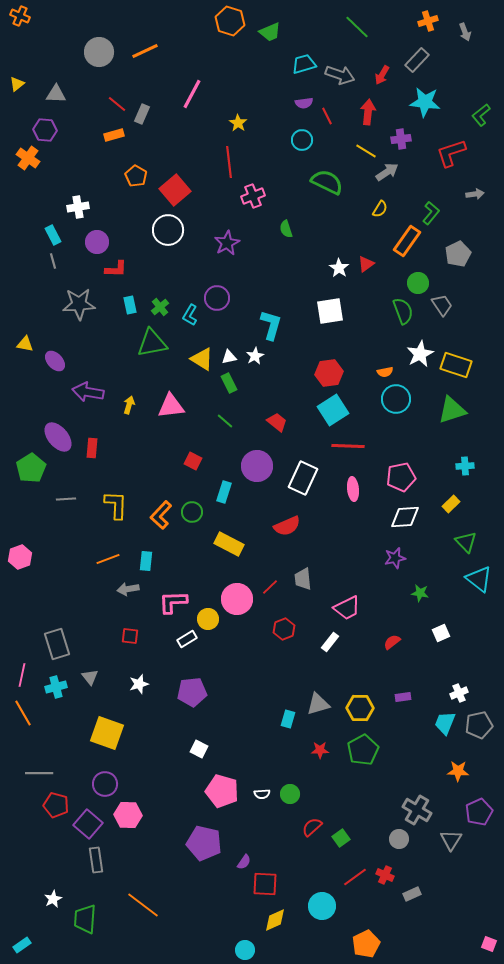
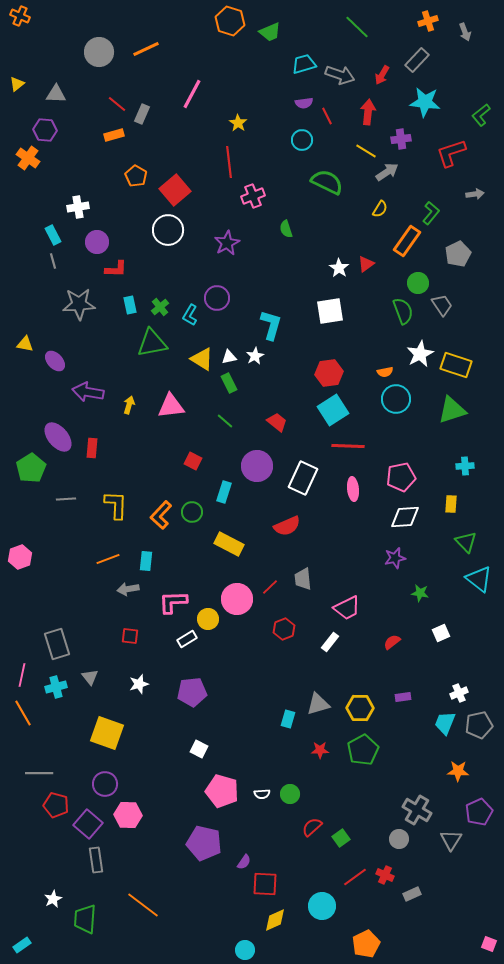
orange line at (145, 51): moved 1 px right, 2 px up
yellow rectangle at (451, 504): rotated 42 degrees counterclockwise
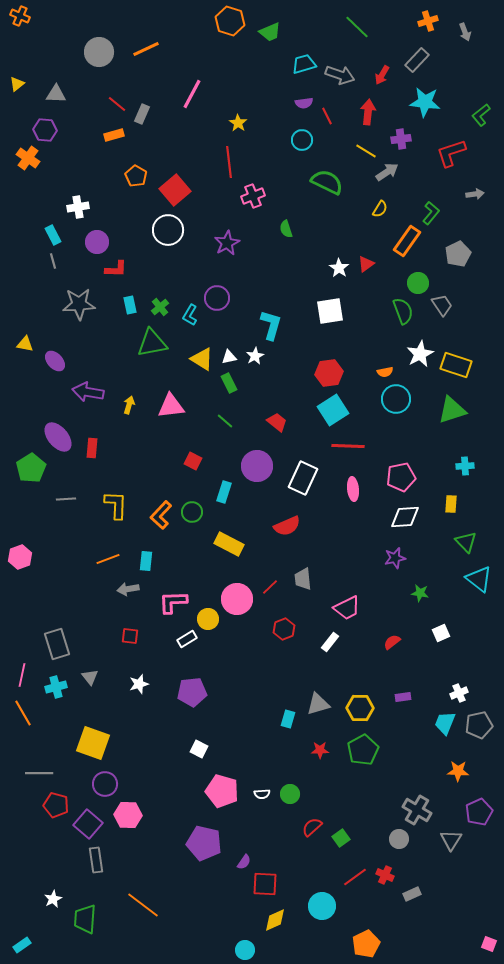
yellow square at (107, 733): moved 14 px left, 10 px down
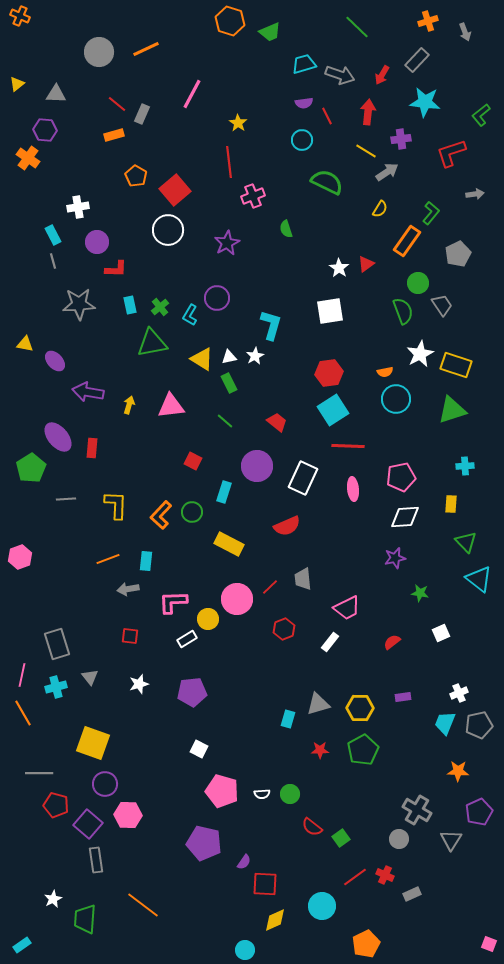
red semicircle at (312, 827): rotated 100 degrees counterclockwise
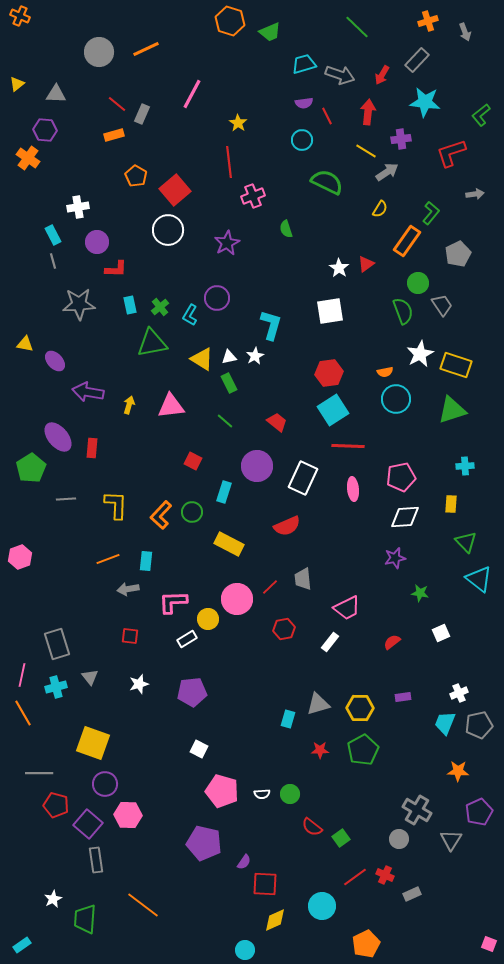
red hexagon at (284, 629): rotated 10 degrees clockwise
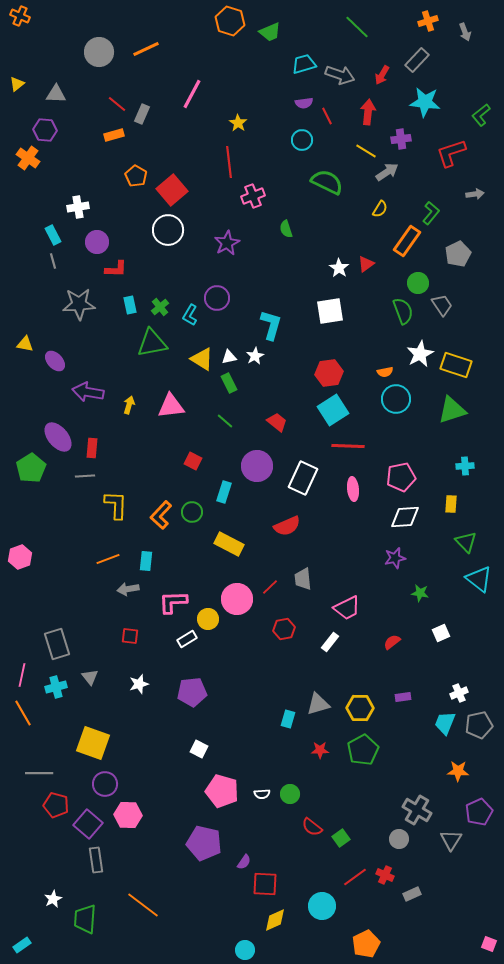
red square at (175, 190): moved 3 px left
gray line at (66, 499): moved 19 px right, 23 px up
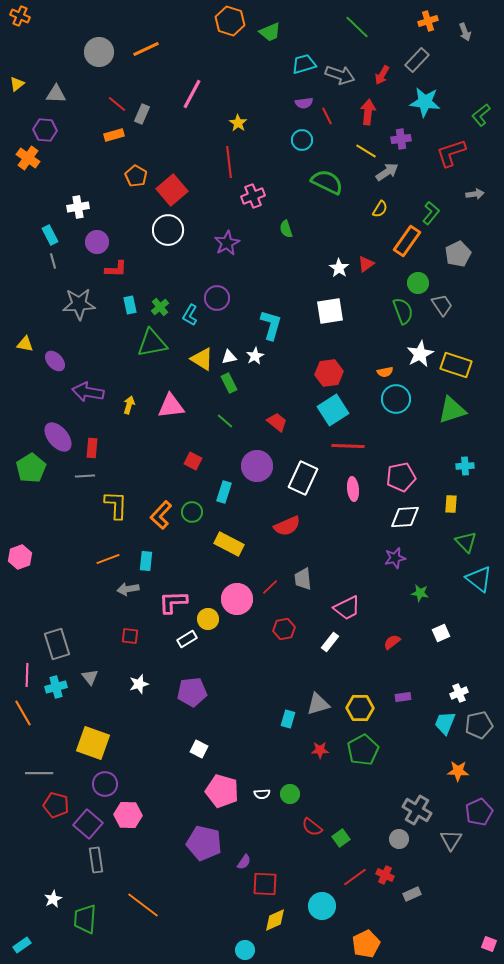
cyan rectangle at (53, 235): moved 3 px left
pink line at (22, 675): moved 5 px right; rotated 10 degrees counterclockwise
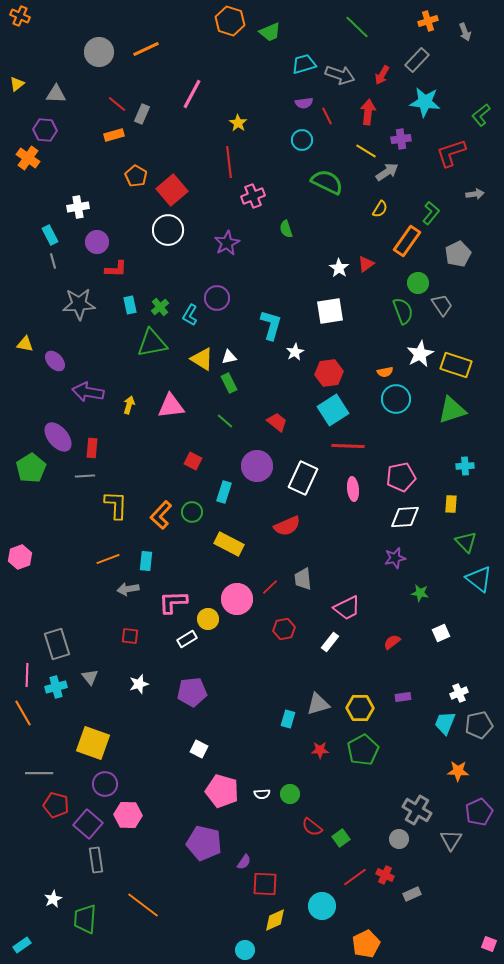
white star at (255, 356): moved 40 px right, 4 px up
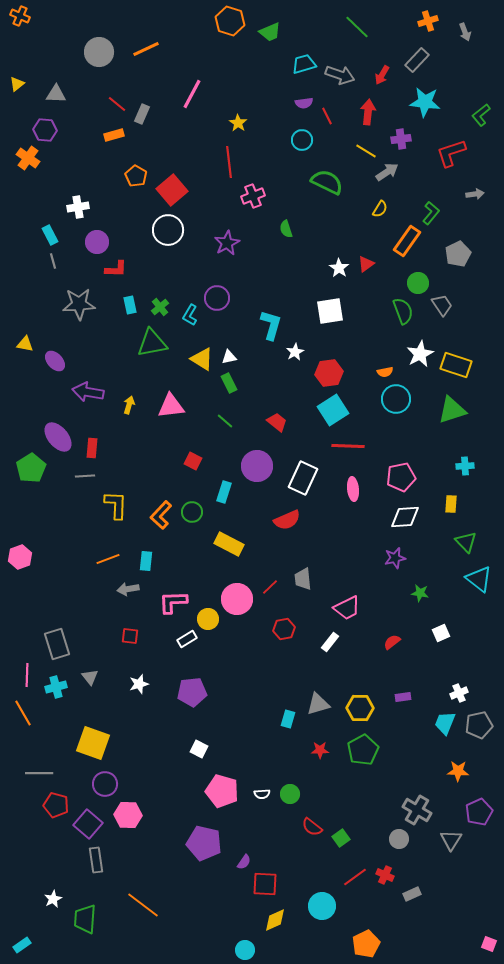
red semicircle at (287, 526): moved 6 px up
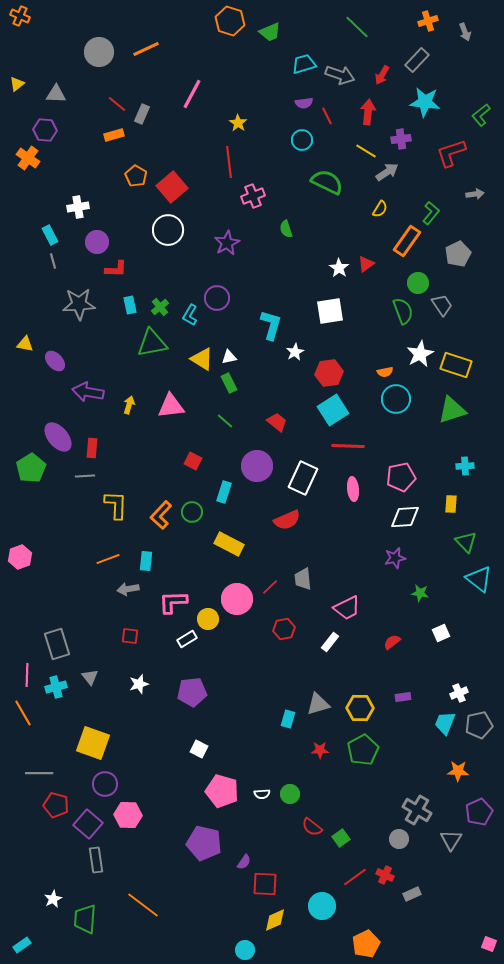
red square at (172, 190): moved 3 px up
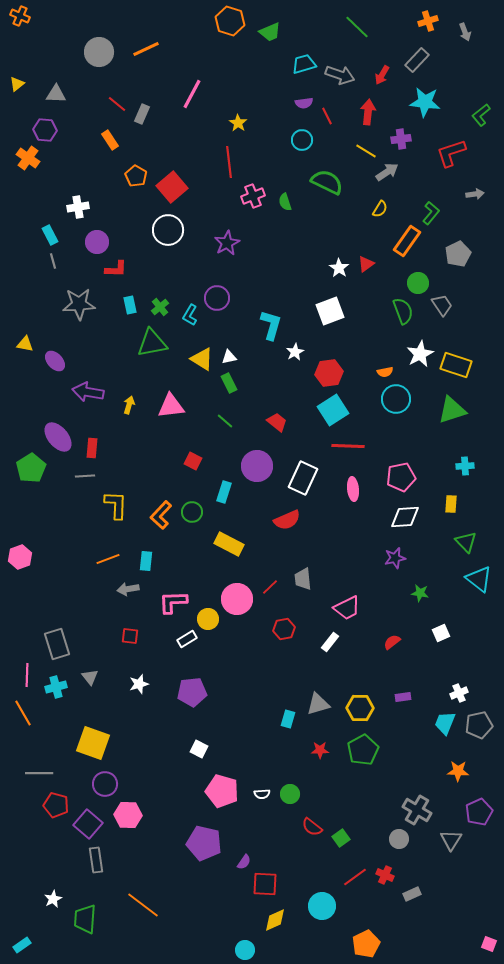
orange rectangle at (114, 135): moved 4 px left, 5 px down; rotated 72 degrees clockwise
green semicircle at (286, 229): moved 1 px left, 27 px up
white square at (330, 311): rotated 12 degrees counterclockwise
